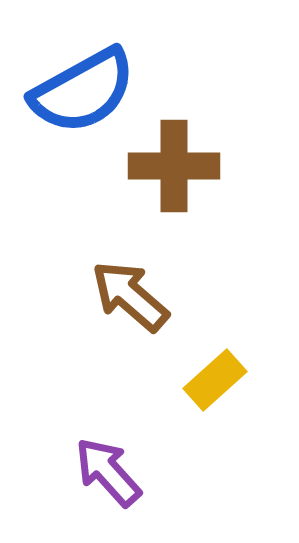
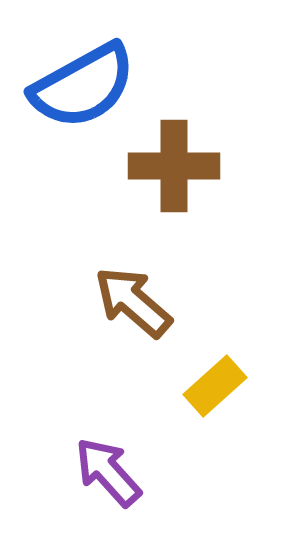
blue semicircle: moved 5 px up
brown arrow: moved 3 px right, 6 px down
yellow rectangle: moved 6 px down
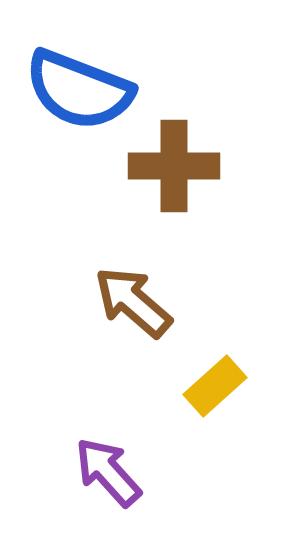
blue semicircle: moved 4 px left, 4 px down; rotated 50 degrees clockwise
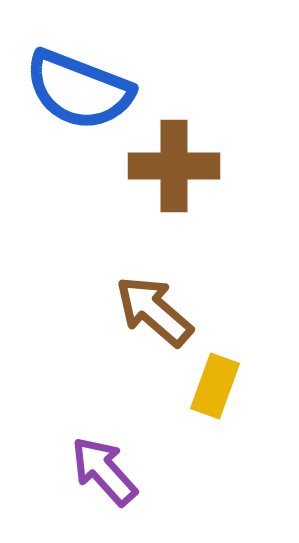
brown arrow: moved 21 px right, 9 px down
yellow rectangle: rotated 28 degrees counterclockwise
purple arrow: moved 4 px left, 1 px up
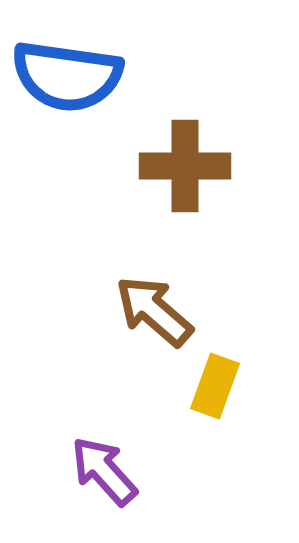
blue semicircle: moved 12 px left, 14 px up; rotated 13 degrees counterclockwise
brown cross: moved 11 px right
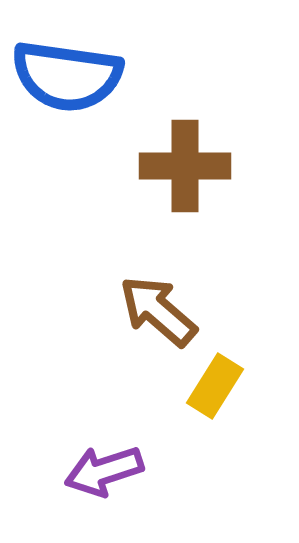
brown arrow: moved 4 px right
yellow rectangle: rotated 12 degrees clockwise
purple arrow: rotated 66 degrees counterclockwise
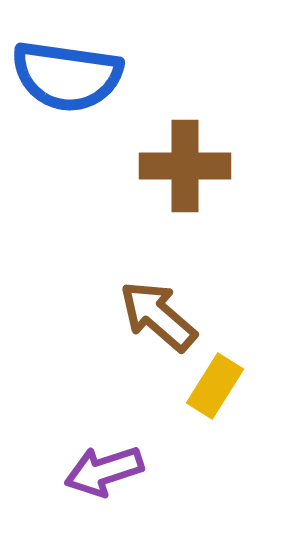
brown arrow: moved 5 px down
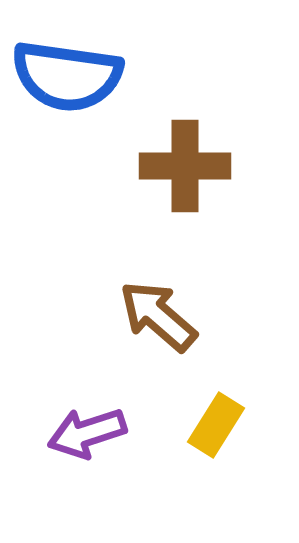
yellow rectangle: moved 1 px right, 39 px down
purple arrow: moved 17 px left, 38 px up
